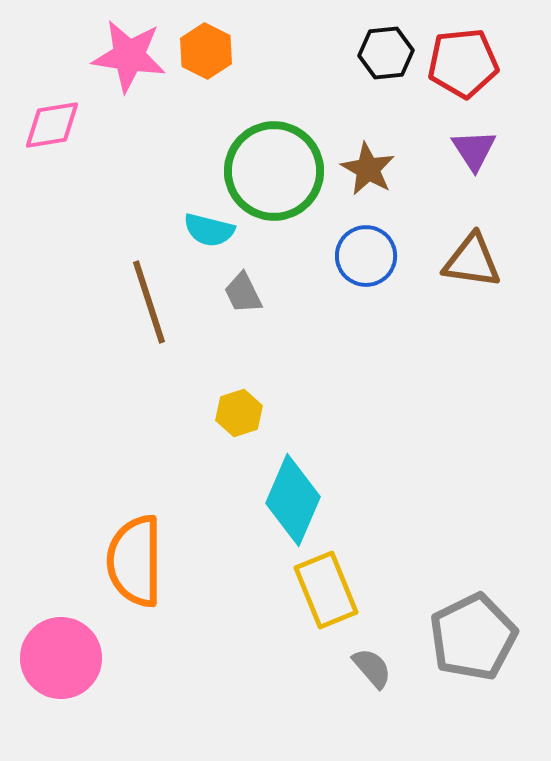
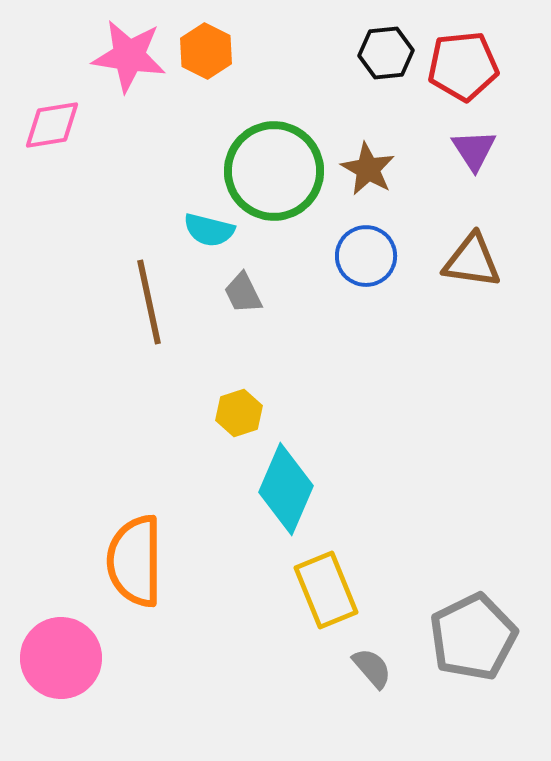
red pentagon: moved 3 px down
brown line: rotated 6 degrees clockwise
cyan diamond: moved 7 px left, 11 px up
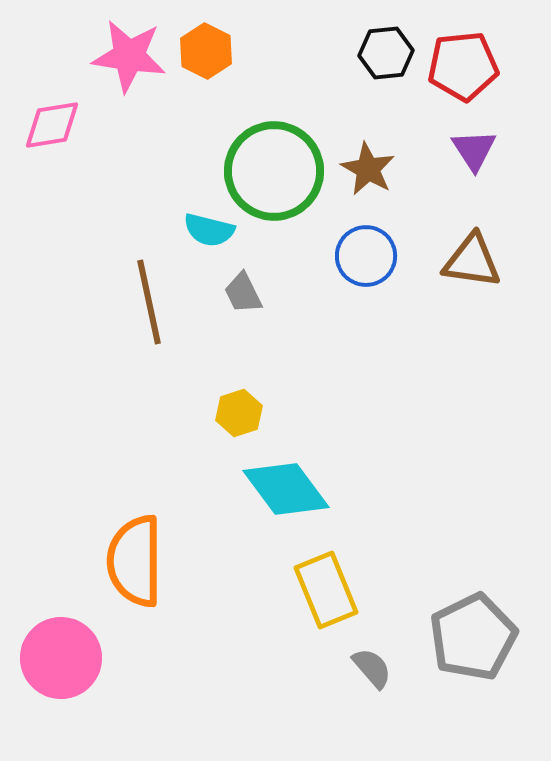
cyan diamond: rotated 60 degrees counterclockwise
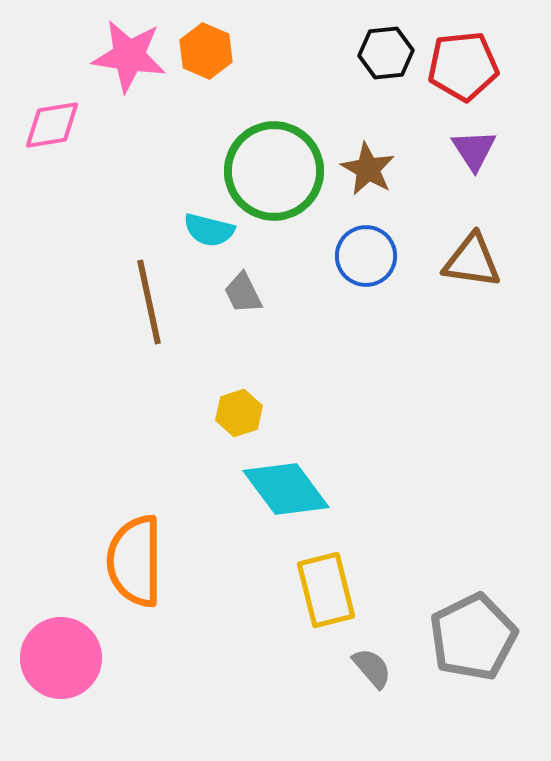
orange hexagon: rotated 4 degrees counterclockwise
yellow rectangle: rotated 8 degrees clockwise
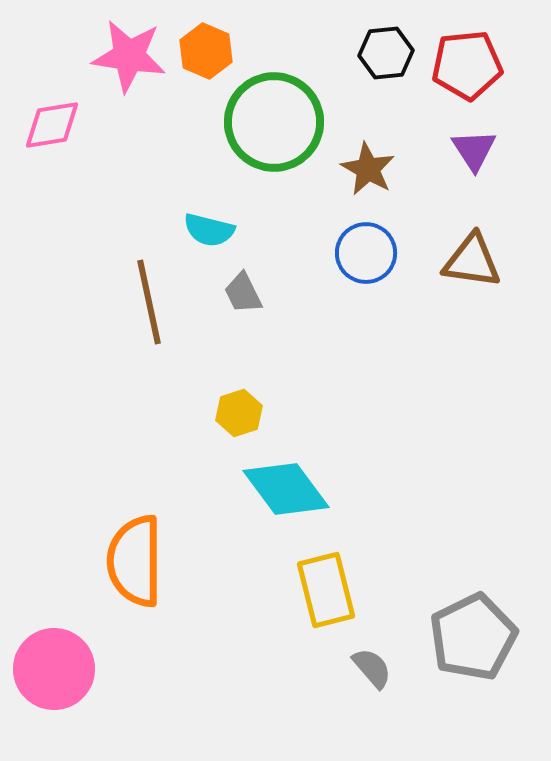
red pentagon: moved 4 px right, 1 px up
green circle: moved 49 px up
blue circle: moved 3 px up
pink circle: moved 7 px left, 11 px down
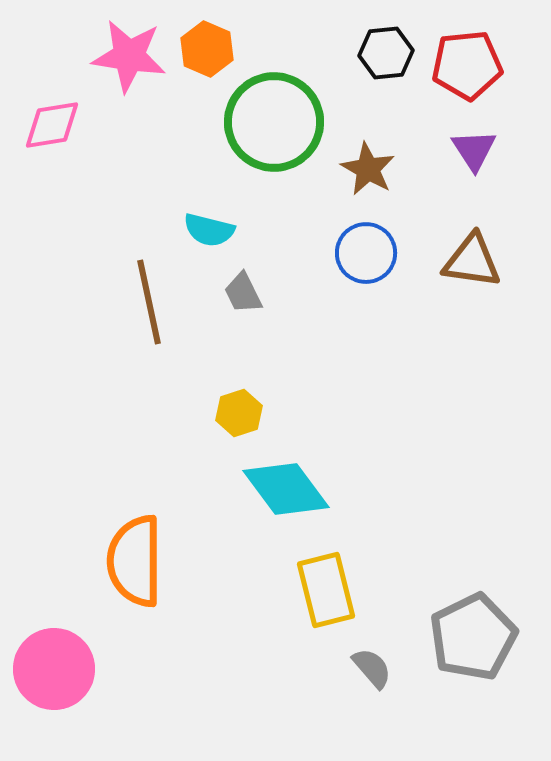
orange hexagon: moved 1 px right, 2 px up
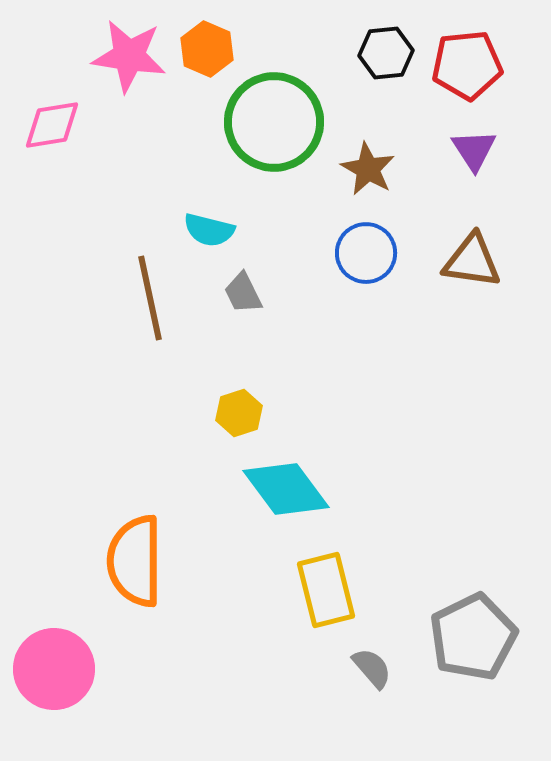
brown line: moved 1 px right, 4 px up
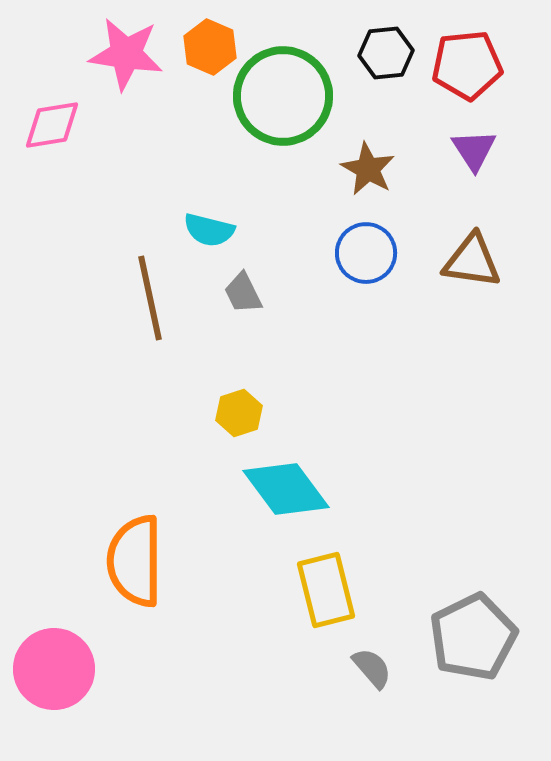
orange hexagon: moved 3 px right, 2 px up
pink star: moved 3 px left, 2 px up
green circle: moved 9 px right, 26 px up
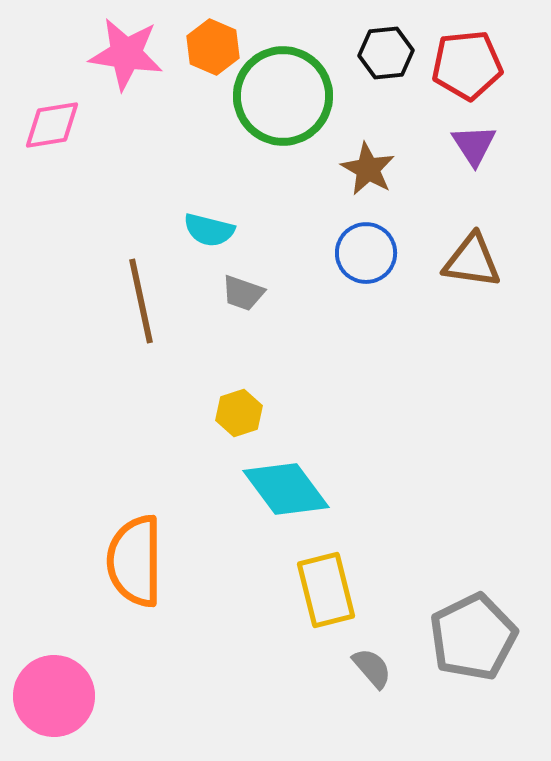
orange hexagon: moved 3 px right
purple triangle: moved 5 px up
gray trapezoid: rotated 45 degrees counterclockwise
brown line: moved 9 px left, 3 px down
pink circle: moved 27 px down
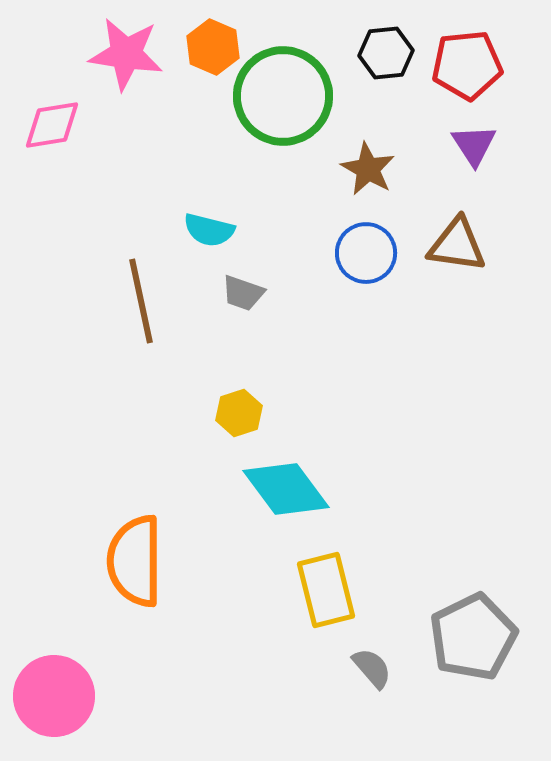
brown triangle: moved 15 px left, 16 px up
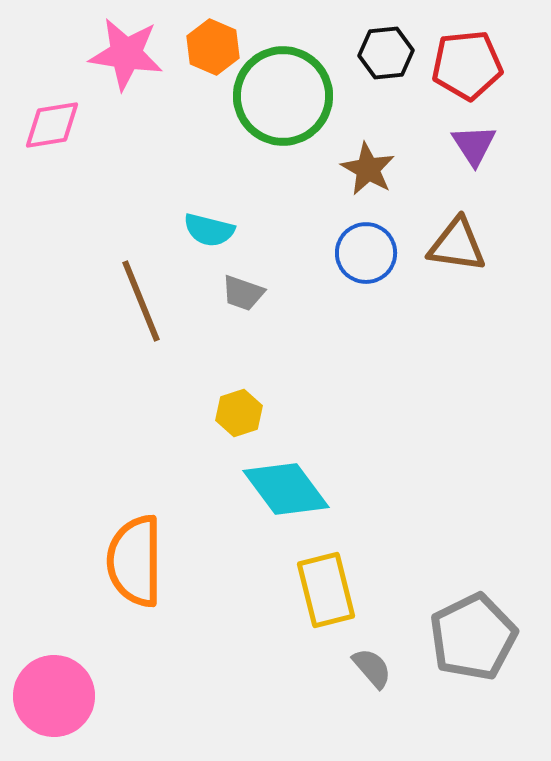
brown line: rotated 10 degrees counterclockwise
